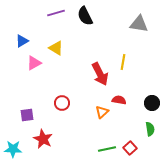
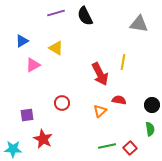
pink triangle: moved 1 px left, 2 px down
black circle: moved 2 px down
orange triangle: moved 2 px left, 1 px up
green line: moved 3 px up
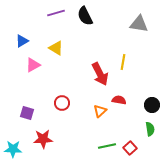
purple square: moved 2 px up; rotated 24 degrees clockwise
red star: rotated 30 degrees counterclockwise
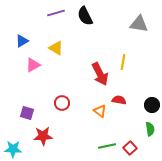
orange triangle: rotated 40 degrees counterclockwise
red star: moved 3 px up
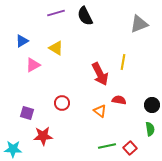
gray triangle: rotated 30 degrees counterclockwise
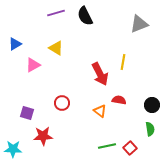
blue triangle: moved 7 px left, 3 px down
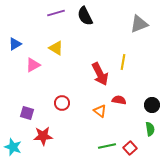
cyan star: moved 2 px up; rotated 18 degrees clockwise
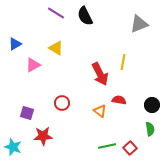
purple line: rotated 48 degrees clockwise
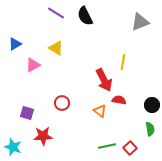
gray triangle: moved 1 px right, 2 px up
red arrow: moved 4 px right, 6 px down
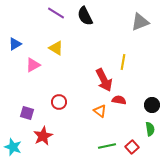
red circle: moved 3 px left, 1 px up
red star: rotated 24 degrees counterclockwise
red square: moved 2 px right, 1 px up
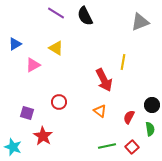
red semicircle: moved 10 px right, 17 px down; rotated 72 degrees counterclockwise
red star: rotated 12 degrees counterclockwise
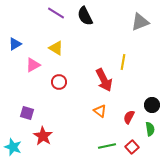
red circle: moved 20 px up
